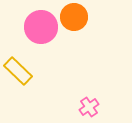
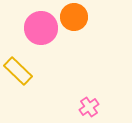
pink circle: moved 1 px down
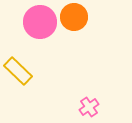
pink circle: moved 1 px left, 6 px up
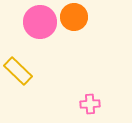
pink cross: moved 1 px right, 3 px up; rotated 30 degrees clockwise
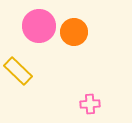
orange circle: moved 15 px down
pink circle: moved 1 px left, 4 px down
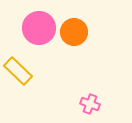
pink circle: moved 2 px down
pink cross: rotated 24 degrees clockwise
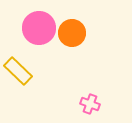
orange circle: moved 2 px left, 1 px down
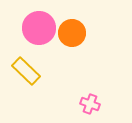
yellow rectangle: moved 8 px right
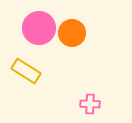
yellow rectangle: rotated 12 degrees counterclockwise
pink cross: rotated 18 degrees counterclockwise
